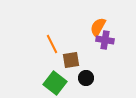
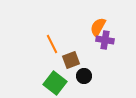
brown square: rotated 12 degrees counterclockwise
black circle: moved 2 px left, 2 px up
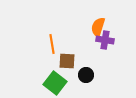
orange semicircle: rotated 12 degrees counterclockwise
orange line: rotated 18 degrees clockwise
brown square: moved 4 px left, 1 px down; rotated 24 degrees clockwise
black circle: moved 2 px right, 1 px up
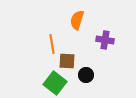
orange semicircle: moved 21 px left, 7 px up
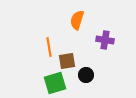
orange line: moved 3 px left, 3 px down
brown square: rotated 12 degrees counterclockwise
green square: rotated 35 degrees clockwise
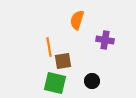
brown square: moved 4 px left
black circle: moved 6 px right, 6 px down
green square: rotated 30 degrees clockwise
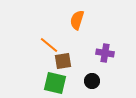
purple cross: moved 13 px down
orange line: moved 2 px up; rotated 42 degrees counterclockwise
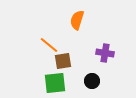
green square: rotated 20 degrees counterclockwise
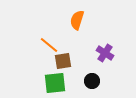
purple cross: rotated 24 degrees clockwise
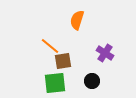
orange line: moved 1 px right, 1 px down
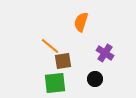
orange semicircle: moved 4 px right, 2 px down
black circle: moved 3 px right, 2 px up
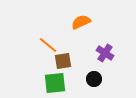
orange semicircle: rotated 48 degrees clockwise
orange line: moved 2 px left, 1 px up
black circle: moved 1 px left
